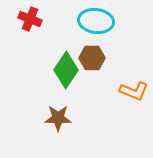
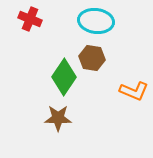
brown hexagon: rotated 10 degrees clockwise
green diamond: moved 2 px left, 7 px down
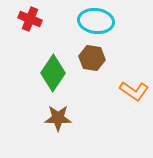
green diamond: moved 11 px left, 4 px up
orange L-shape: rotated 12 degrees clockwise
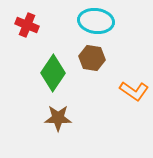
red cross: moved 3 px left, 6 px down
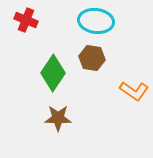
red cross: moved 1 px left, 5 px up
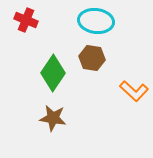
orange L-shape: rotated 8 degrees clockwise
brown star: moved 5 px left; rotated 8 degrees clockwise
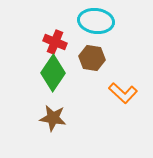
red cross: moved 29 px right, 22 px down
orange L-shape: moved 11 px left, 2 px down
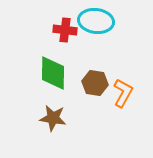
red cross: moved 10 px right, 12 px up; rotated 15 degrees counterclockwise
brown hexagon: moved 3 px right, 25 px down
green diamond: rotated 33 degrees counterclockwise
orange L-shape: rotated 104 degrees counterclockwise
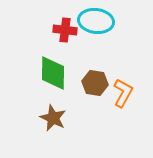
brown star: rotated 16 degrees clockwise
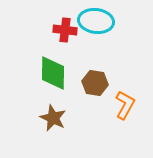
orange L-shape: moved 2 px right, 12 px down
